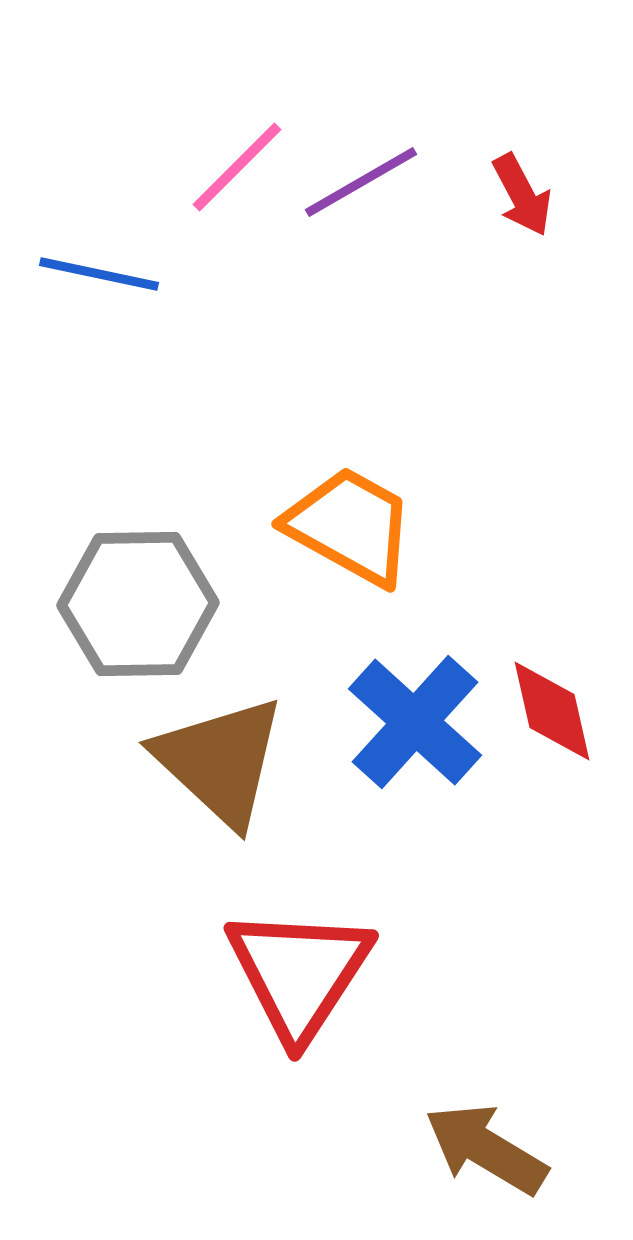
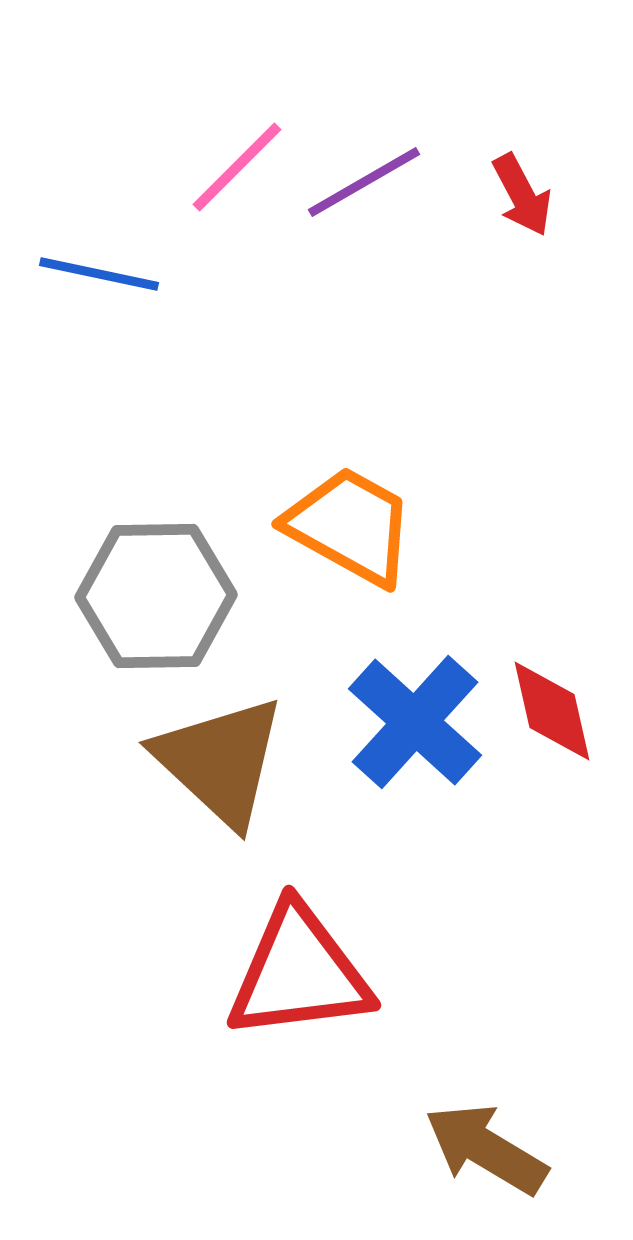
purple line: moved 3 px right
gray hexagon: moved 18 px right, 8 px up
red triangle: rotated 50 degrees clockwise
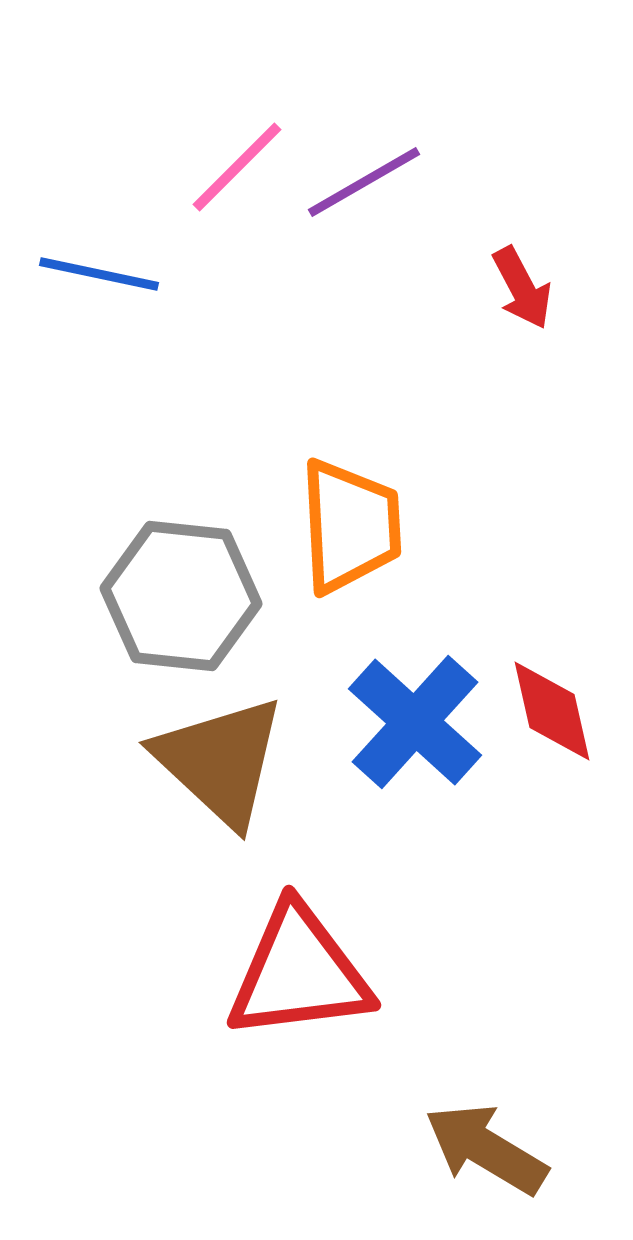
red arrow: moved 93 px down
orange trapezoid: rotated 58 degrees clockwise
gray hexagon: moved 25 px right; rotated 7 degrees clockwise
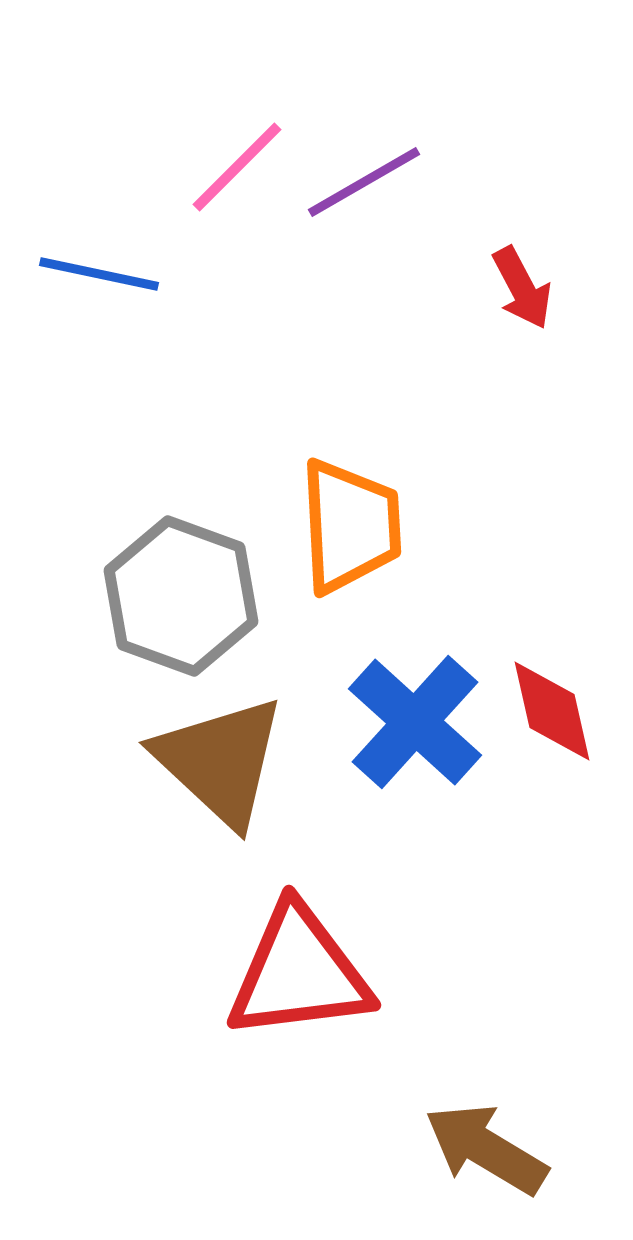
gray hexagon: rotated 14 degrees clockwise
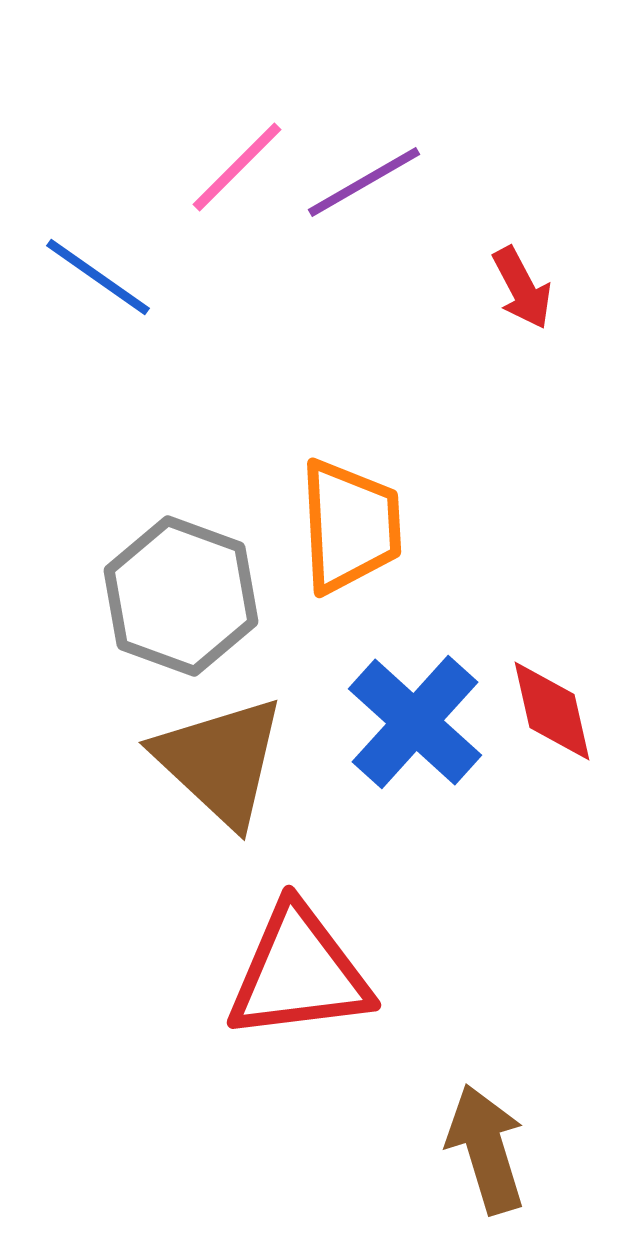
blue line: moved 1 px left, 3 px down; rotated 23 degrees clockwise
brown arrow: rotated 42 degrees clockwise
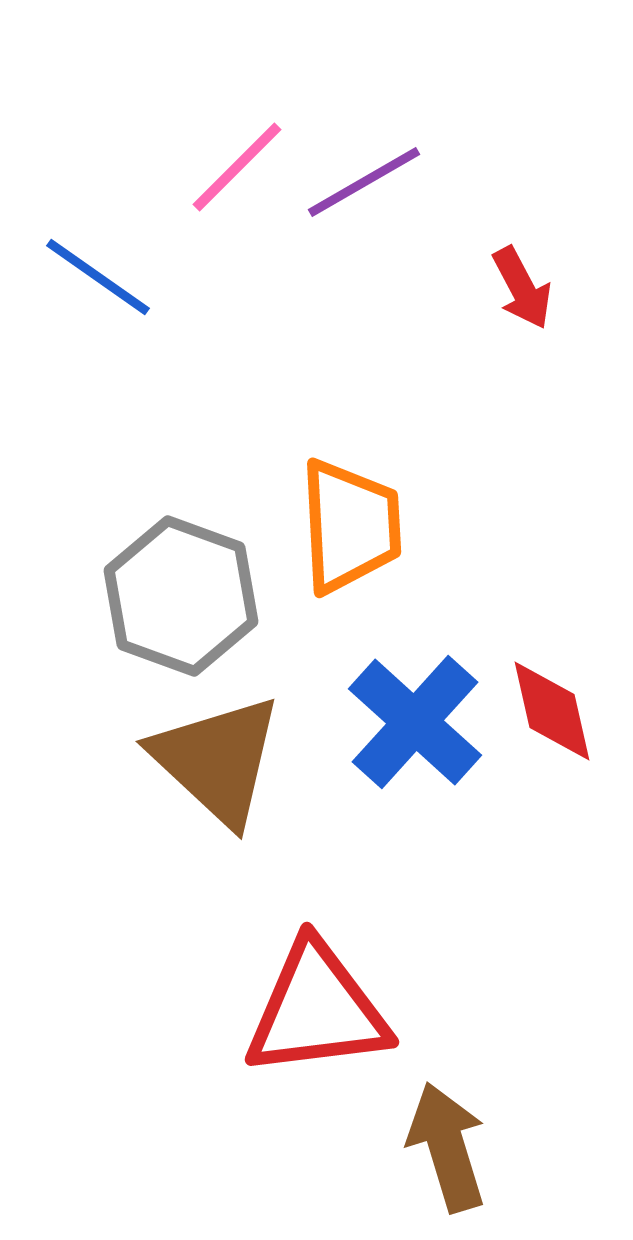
brown triangle: moved 3 px left, 1 px up
red triangle: moved 18 px right, 37 px down
brown arrow: moved 39 px left, 2 px up
